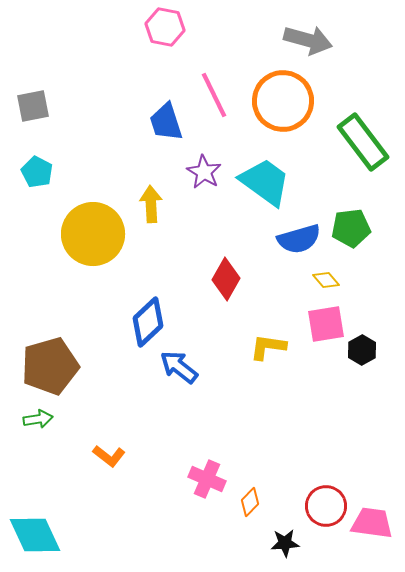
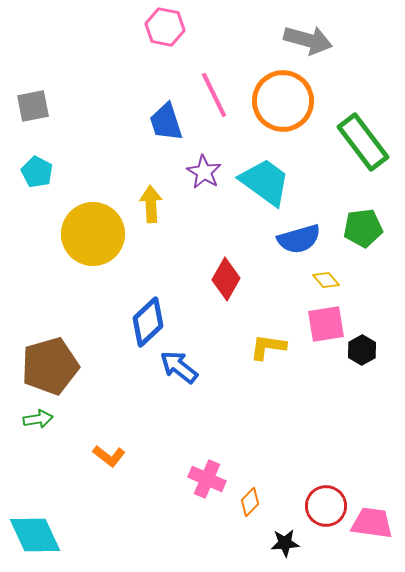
green pentagon: moved 12 px right
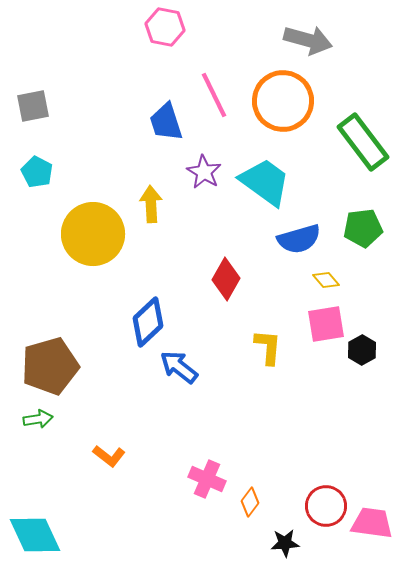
yellow L-shape: rotated 87 degrees clockwise
orange diamond: rotated 8 degrees counterclockwise
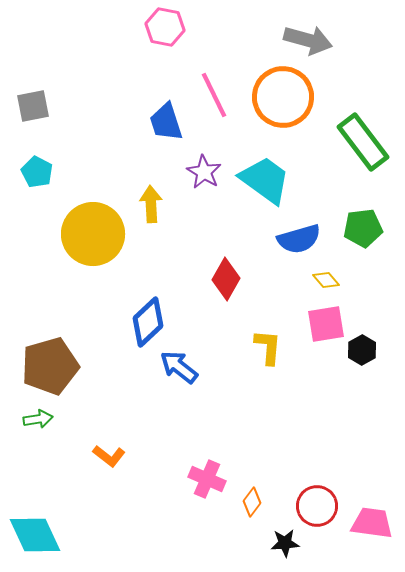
orange circle: moved 4 px up
cyan trapezoid: moved 2 px up
orange diamond: moved 2 px right
red circle: moved 9 px left
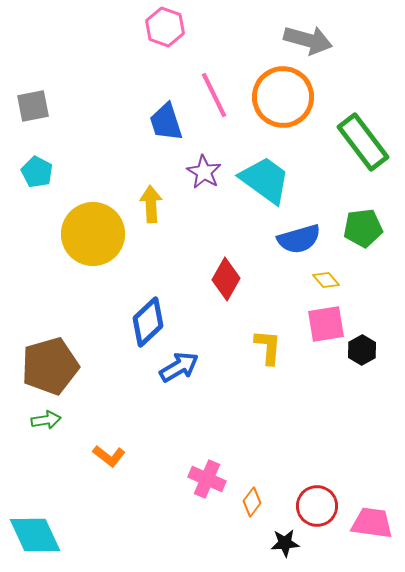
pink hexagon: rotated 9 degrees clockwise
blue arrow: rotated 111 degrees clockwise
green arrow: moved 8 px right, 1 px down
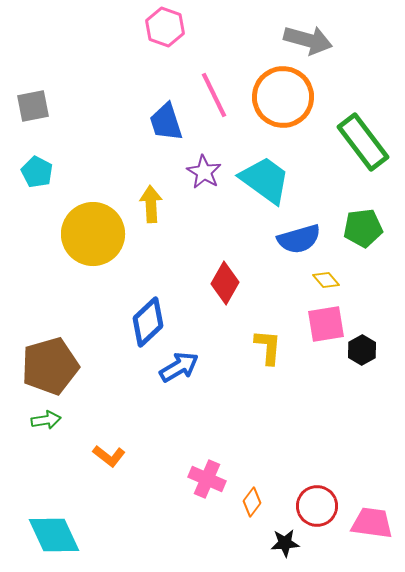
red diamond: moved 1 px left, 4 px down
cyan diamond: moved 19 px right
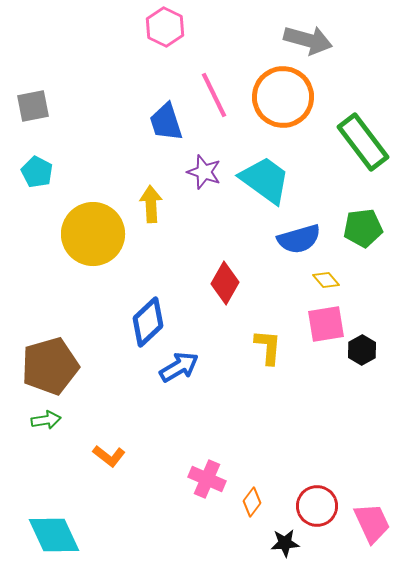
pink hexagon: rotated 6 degrees clockwise
purple star: rotated 12 degrees counterclockwise
pink trapezoid: rotated 57 degrees clockwise
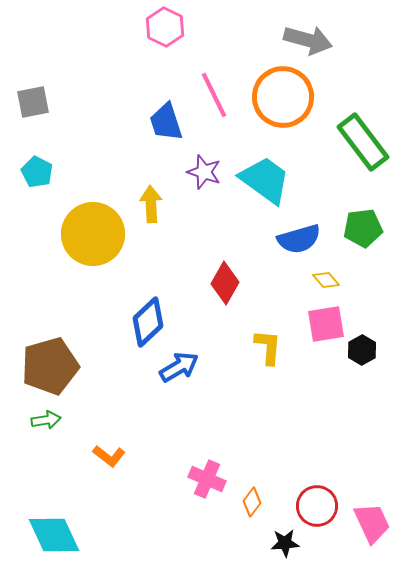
gray square: moved 4 px up
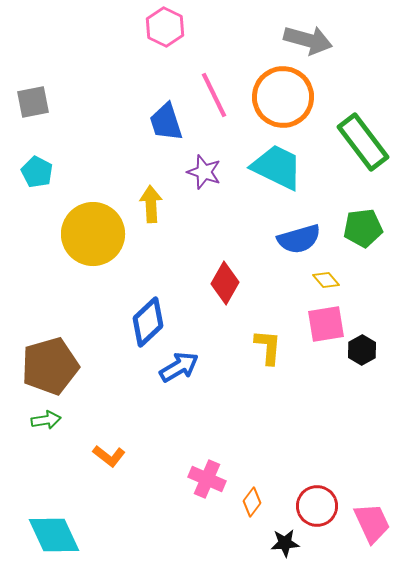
cyan trapezoid: moved 12 px right, 13 px up; rotated 10 degrees counterclockwise
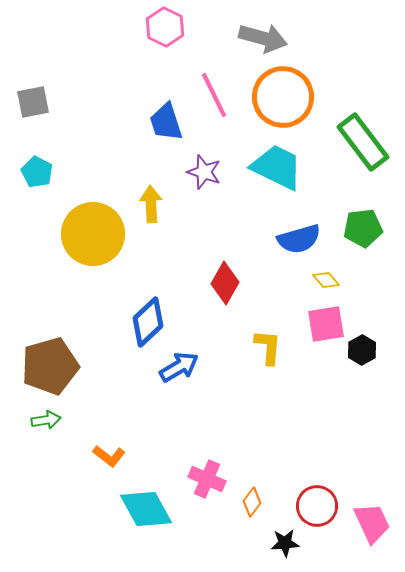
gray arrow: moved 45 px left, 2 px up
cyan diamond: moved 92 px right, 26 px up; rotated 4 degrees counterclockwise
